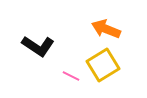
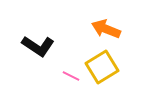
yellow square: moved 1 px left, 2 px down
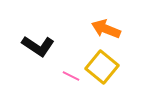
yellow square: rotated 20 degrees counterclockwise
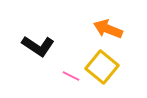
orange arrow: moved 2 px right
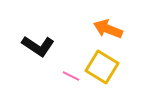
yellow square: rotated 8 degrees counterclockwise
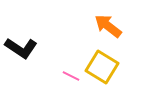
orange arrow: moved 3 px up; rotated 16 degrees clockwise
black L-shape: moved 17 px left, 2 px down
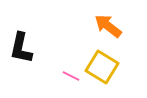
black L-shape: rotated 68 degrees clockwise
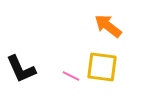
black L-shape: moved 21 px down; rotated 36 degrees counterclockwise
yellow square: rotated 24 degrees counterclockwise
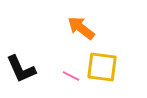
orange arrow: moved 27 px left, 2 px down
